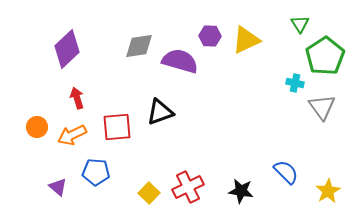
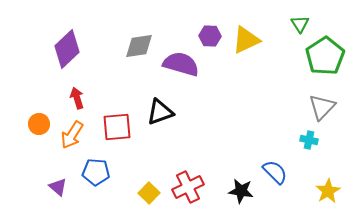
purple semicircle: moved 1 px right, 3 px down
cyan cross: moved 14 px right, 57 px down
gray triangle: rotated 20 degrees clockwise
orange circle: moved 2 px right, 3 px up
orange arrow: rotated 32 degrees counterclockwise
blue semicircle: moved 11 px left
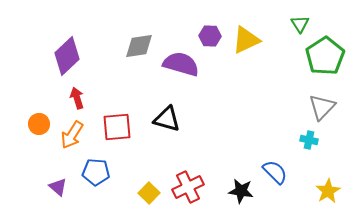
purple diamond: moved 7 px down
black triangle: moved 7 px right, 7 px down; rotated 36 degrees clockwise
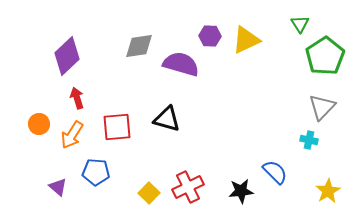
black star: rotated 15 degrees counterclockwise
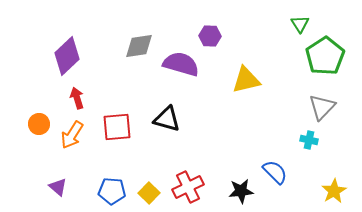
yellow triangle: moved 40 px down; rotated 12 degrees clockwise
blue pentagon: moved 16 px right, 19 px down
yellow star: moved 6 px right
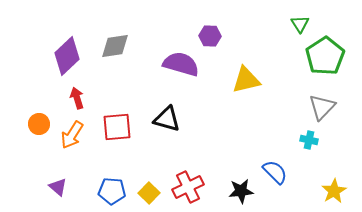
gray diamond: moved 24 px left
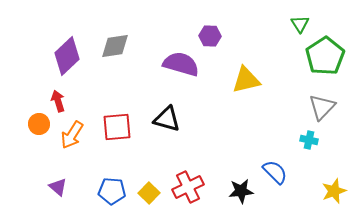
red arrow: moved 19 px left, 3 px down
yellow star: rotated 10 degrees clockwise
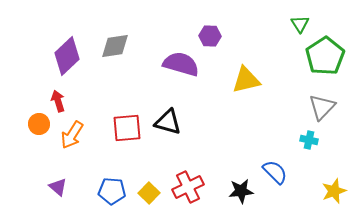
black triangle: moved 1 px right, 3 px down
red square: moved 10 px right, 1 px down
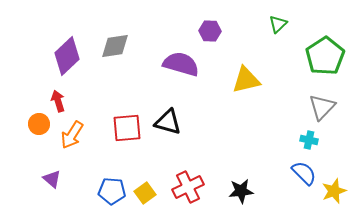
green triangle: moved 22 px left; rotated 18 degrees clockwise
purple hexagon: moved 5 px up
blue semicircle: moved 29 px right, 1 px down
purple triangle: moved 6 px left, 8 px up
yellow square: moved 4 px left; rotated 10 degrees clockwise
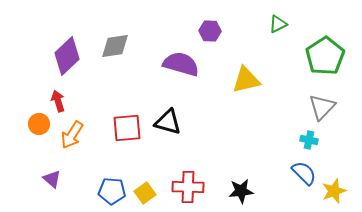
green triangle: rotated 18 degrees clockwise
red cross: rotated 28 degrees clockwise
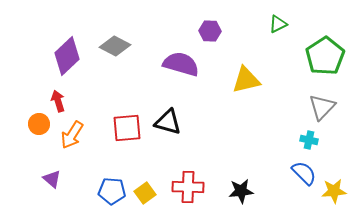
gray diamond: rotated 36 degrees clockwise
yellow star: rotated 15 degrees clockwise
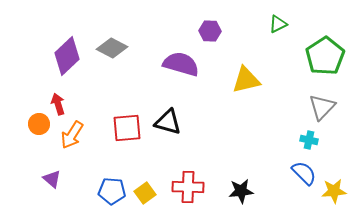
gray diamond: moved 3 px left, 2 px down
red arrow: moved 3 px down
